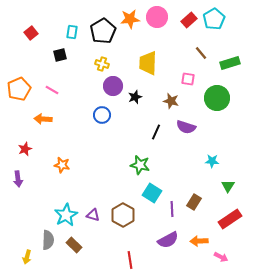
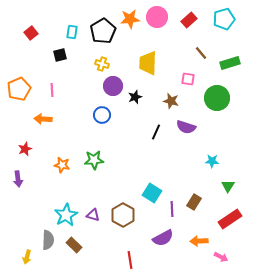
cyan pentagon at (214, 19): moved 10 px right; rotated 15 degrees clockwise
pink line at (52, 90): rotated 56 degrees clockwise
green star at (140, 165): moved 46 px left, 5 px up; rotated 18 degrees counterclockwise
purple semicircle at (168, 240): moved 5 px left, 2 px up
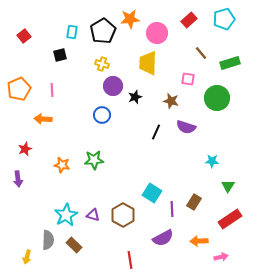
pink circle at (157, 17): moved 16 px down
red square at (31, 33): moved 7 px left, 3 px down
pink arrow at (221, 257): rotated 40 degrees counterclockwise
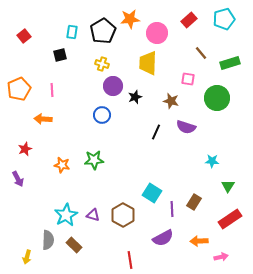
purple arrow at (18, 179): rotated 21 degrees counterclockwise
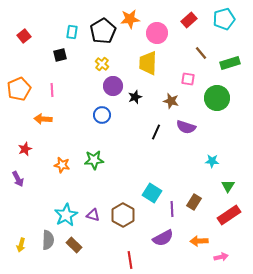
yellow cross at (102, 64): rotated 24 degrees clockwise
red rectangle at (230, 219): moved 1 px left, 4 px up
yellow arrow at (27, 257): moved 6 px left, 12 px up
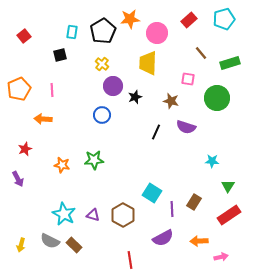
cyan star at (66, 215): moved 2 px left, 1 px up; rotated 15 degrees counterclockwise
gray semicircle at (48, 240): moved 2 px right, 1 px down; rotated 114 degrees clockwise
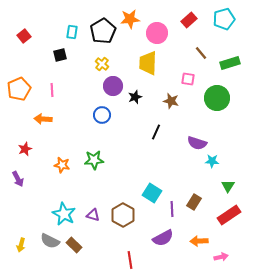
purple semicircle at (186, 127): moved 11 px right, 16 px down
